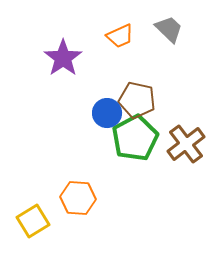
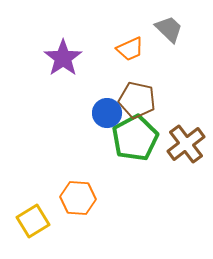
orange trapezoid: moved 10 px right, 13 px down
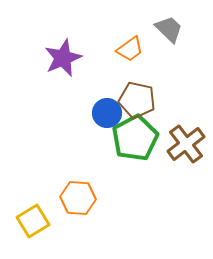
orange trapezoid: rotated 12 degrees counterclockwise
purple star: rotated 12 degrees clockwise
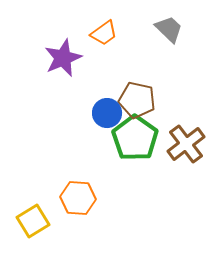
orange trapezoid: moved 26 px left, 16 px up
green pentagon: rotated 9 degrees counterclockwise
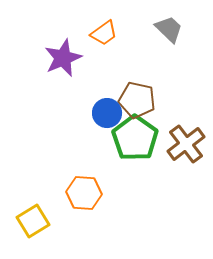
orange hexagon: moved 6 px right, 5 px up
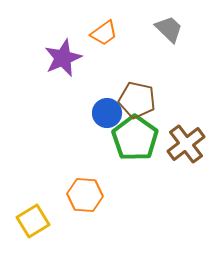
orange hexagon: moved 1 px right, 2 px down
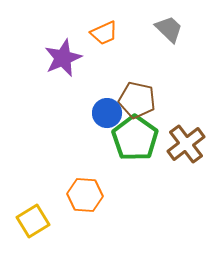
orange trapezoid: rotated 12 degrees clockwise
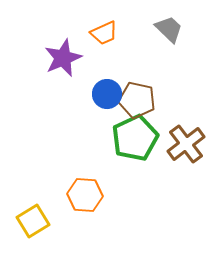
blue circle: moved 19 px up
green pentagon: rotated 12 degrees clockwise
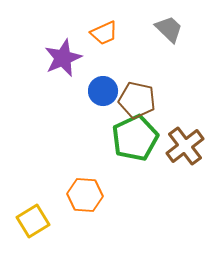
blue circle: moved 4 px left, 3 px up
brown cross: moved 1 px left, 2 px down
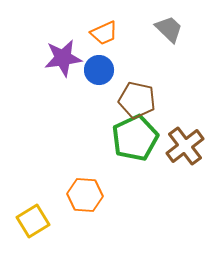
purple star: rotated 15 degrees clockwise
blue circle: moved 4 px left, 21 px up
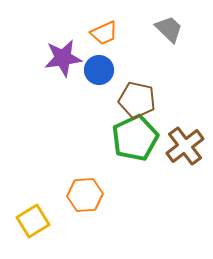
orange hexagon: rotated 8 degrees counterclockwise
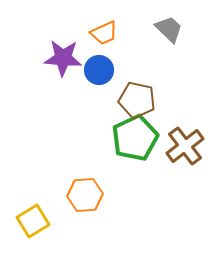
purple star: rotated 12 degrees clockwise
